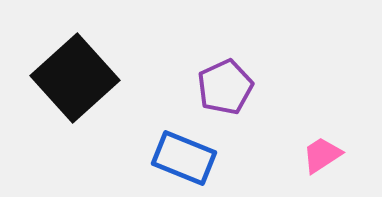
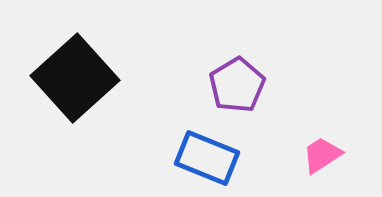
purple pentagon: moved 12 px right, 2 px up; rotated 6 degrees counterclockwise
blue rectangle: moved 23 px right
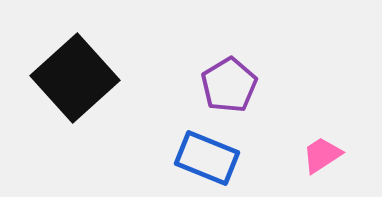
purple pentagon: moved 8 px left
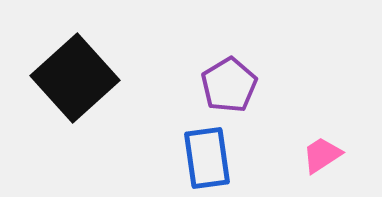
blue rectangle: rotated 60 degrees clockwise
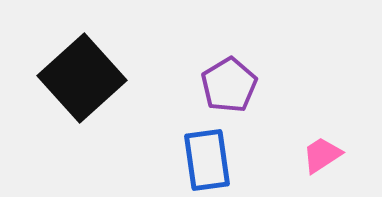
black square: moved 7 px right
blue rectangle: moved 2 px down
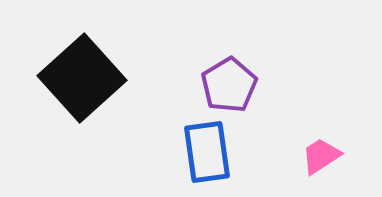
pink trapezoid: moved 1 px left, 1 px down
blue rectangle: moved 8 px up
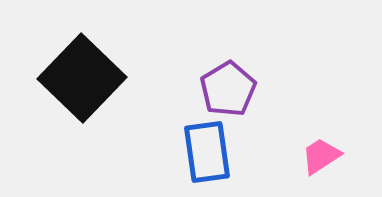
black square: rotated 4 degrees counterclockwise
purple pentagon: moved 1 px left, 4 px down
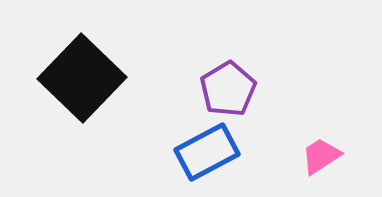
blue rectangle: rotated 70 degrees clockwise
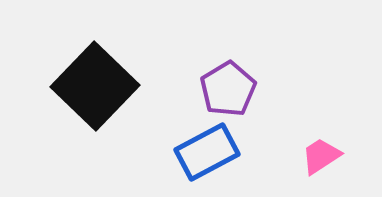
black square: moved 13 px right, 8 px down
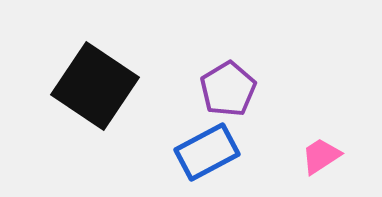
black square: rotated 10 degrees counterclockwise
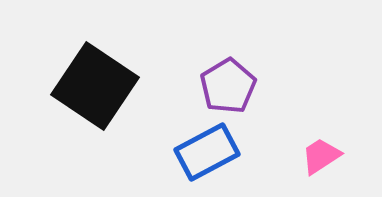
purple pentagon: moved 3 px up
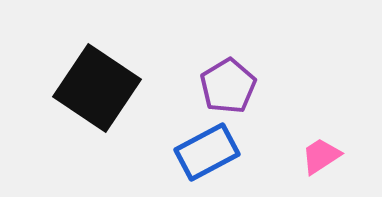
black square: moved 2 px right, 2 px down
